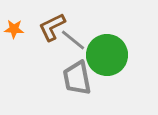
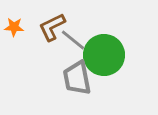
orange star: moved 2 px up
green circle: moved 3 px left
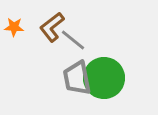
brown L-shape: rotated 12 degrees counterclockwise
green circle: moved 23 px down
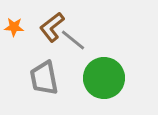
gray trapezoid: moved 33 px left
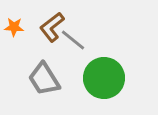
gray trapezoid: moved 1 px down; rotated 21 degrees counterclockwise
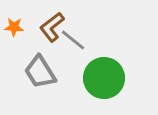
gray trapezoid: moved 4 px left, 7 px up
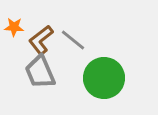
brown L-shape: moved 11 px left, 13 px down
gray trapezoid: rotated 9 degrees clockwise
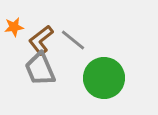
orange star: rotated 12 degrees counterclockwise
gray trapezoid: moved 3 px up
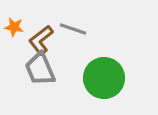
orange star: rotated 18 degrees clockwise
gray line: moved 11 px up; rotated 20 degrees counterclockwise
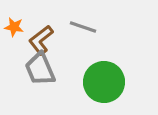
gray line: moved 10 px right, 2 px up
green circle: moved 4 px down
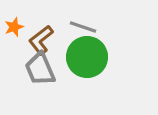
orange star: rotated 30 degrees counterclockwise
green circle: moved 17 px left, 25 px up
